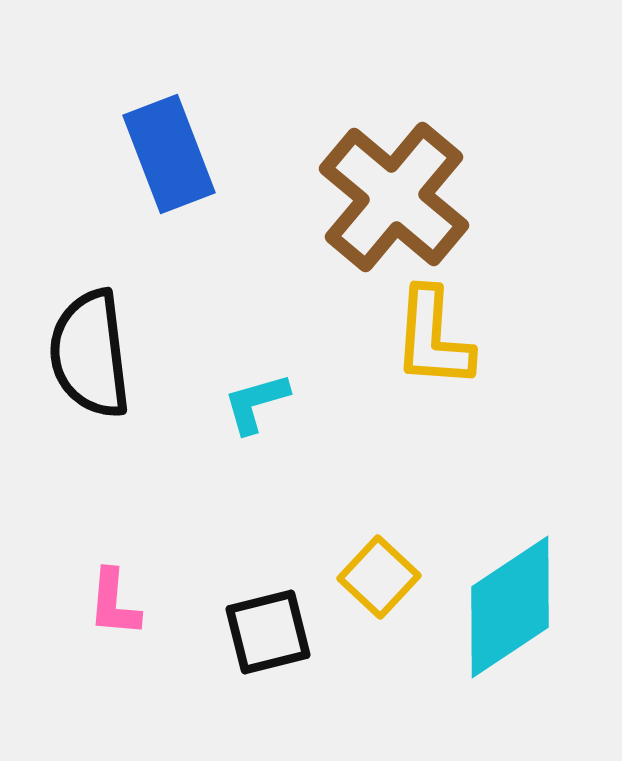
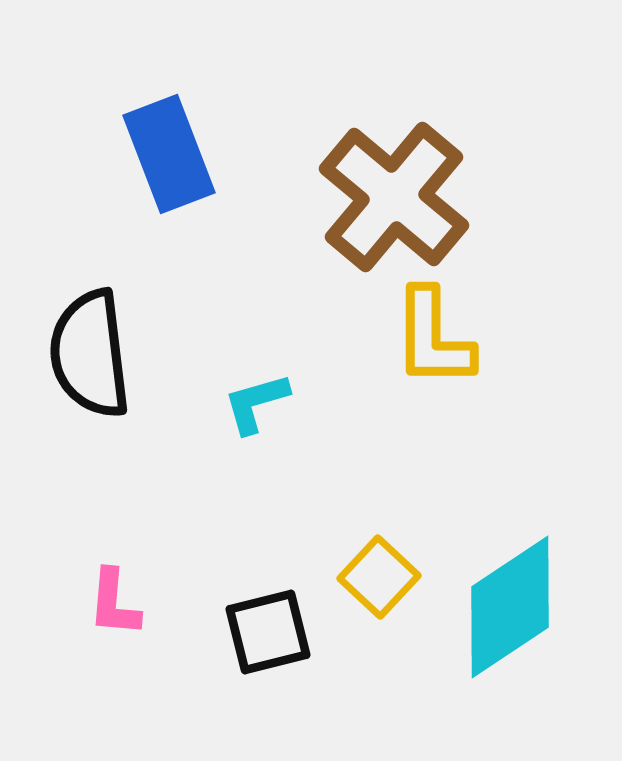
yellow L-shape: rotated 4 degrees counterclockwise
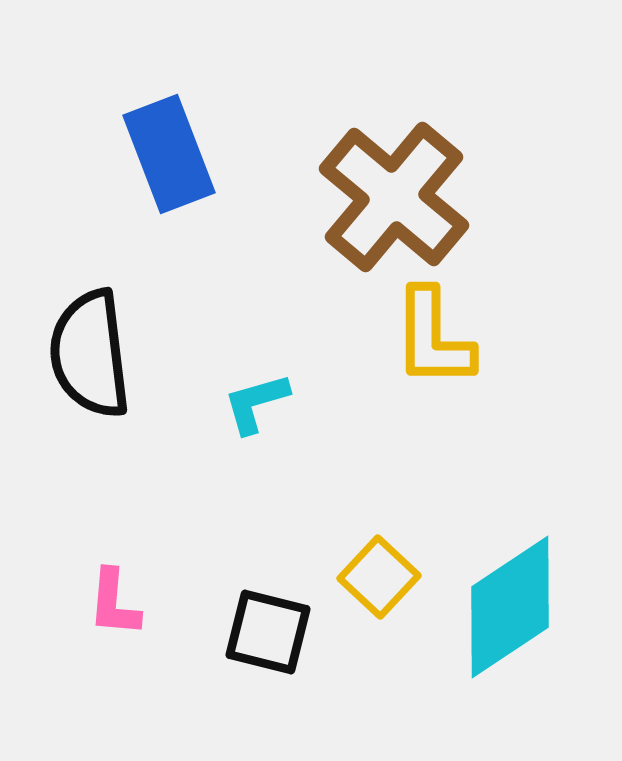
black square: rotated 28 degrees clockwise
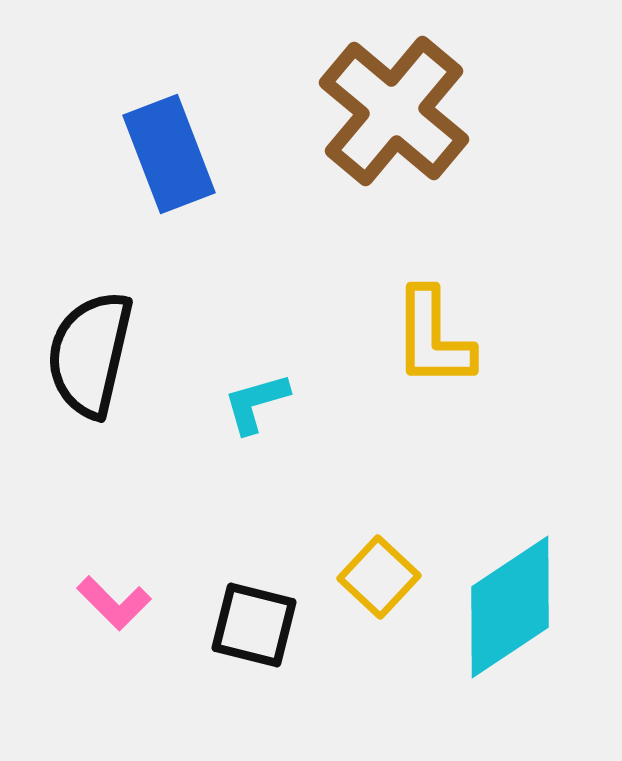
brown cross: moved 86 px up
black semicircle: rotated 20 degrees clockwise
pink L-shape: rotated 50 degrees counterclockwise
black square: moved 14 px left, 7 px up
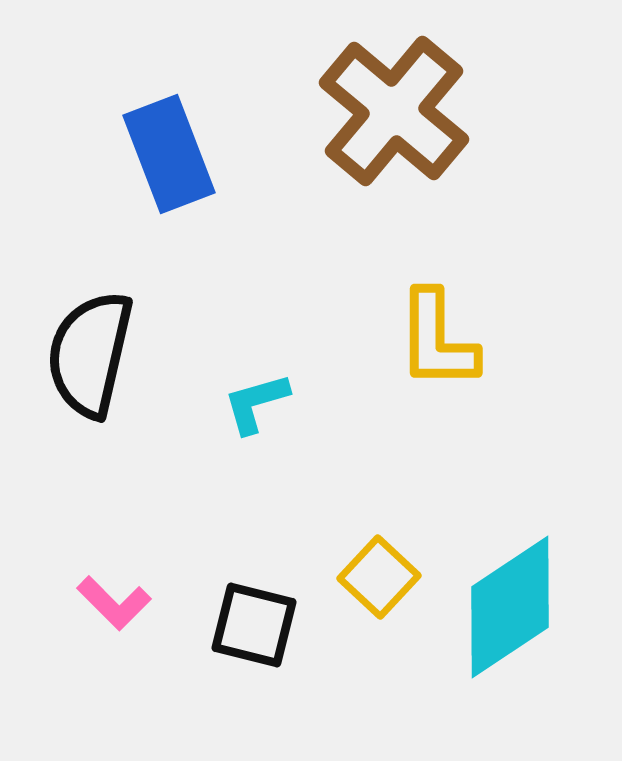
yellow L-shape: moved 4 px right, 2 px down
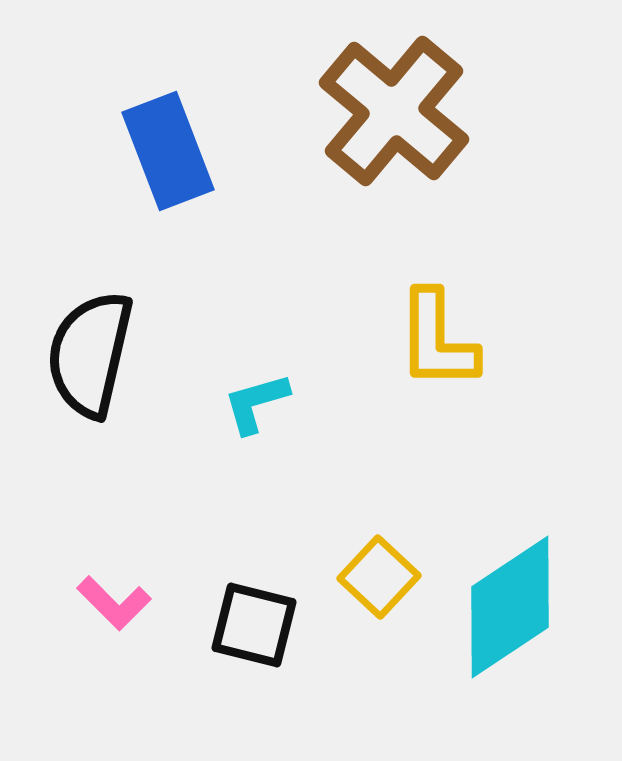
blue rectangle: moved 1 px left, 3 px up
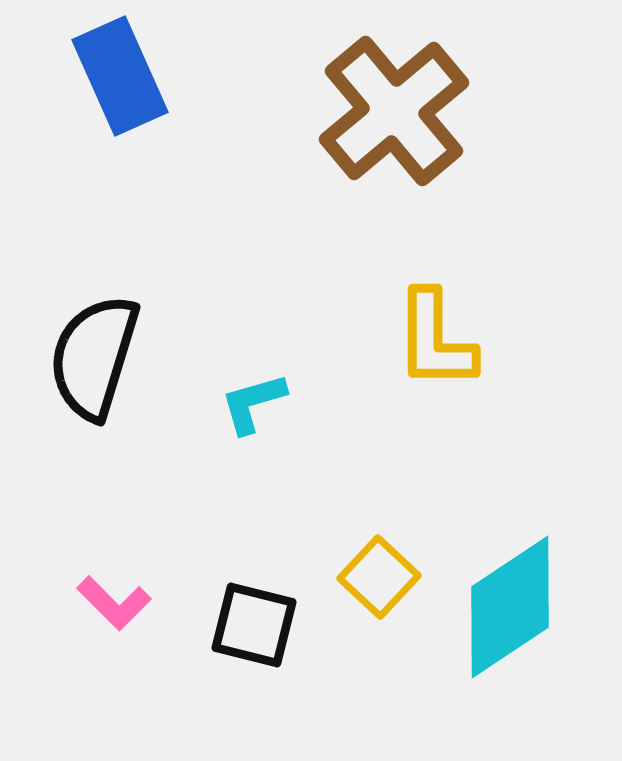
brown cross: rotated 10 degrees clockwise
blue rectangle: moved 48 px left, 75 px up; rotated 3 degrees counterclockwise
yellow L-shape: moved 2 px left
black semicircle: moved 4 px right, 3 px down; rotated 4 degrees clockwise
cyan L-shape: moved 3 px left
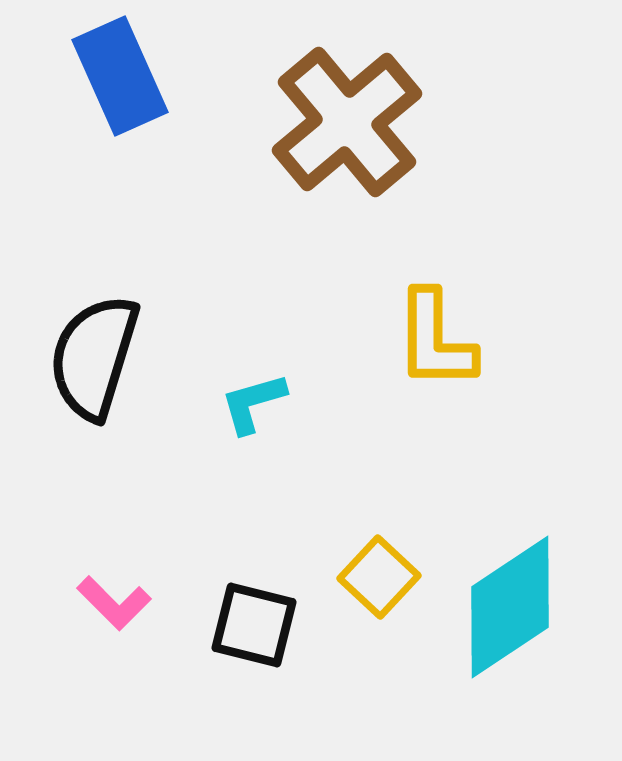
brown cross: moved 47 px left, 11 px down
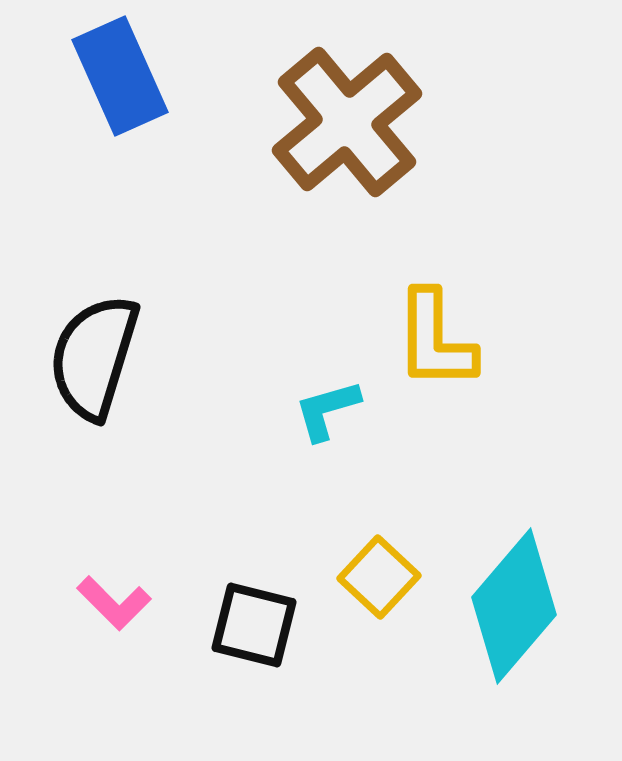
cyan L-shape: moved 74 px right, 7 px down
cyan diamond: moved 4 px right, 1 px up; rotated 16 degrees counterclockwise
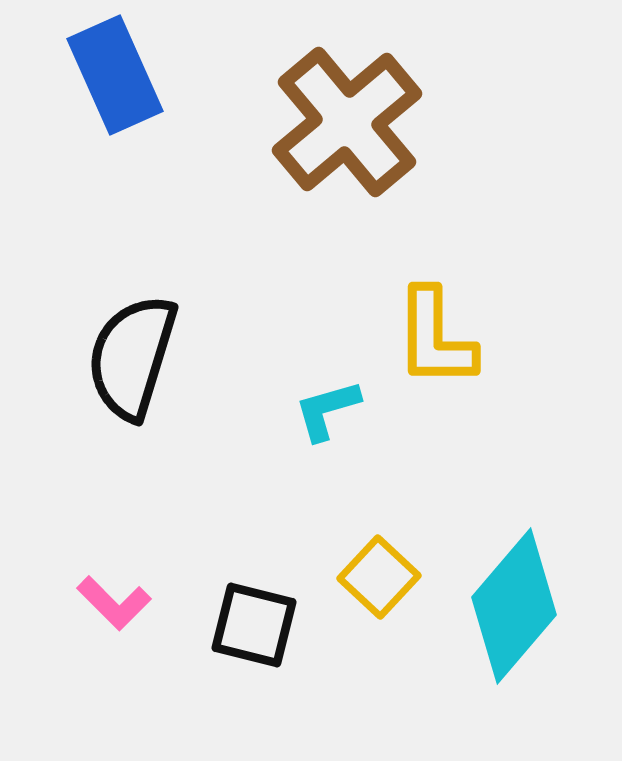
blue rectangle: moved 5 px left, 1 px up
yellow L-shape: moved 2 px up
black semicircle: moved 38 px right
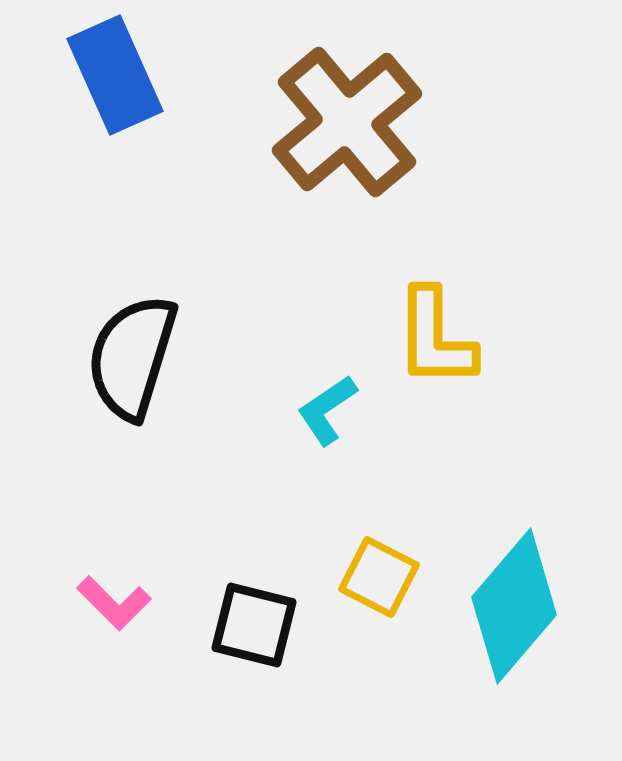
cyan L-shape: rotated 18 degrees counterclockwise
yellow square: rotated 16 degrees counterclockwise
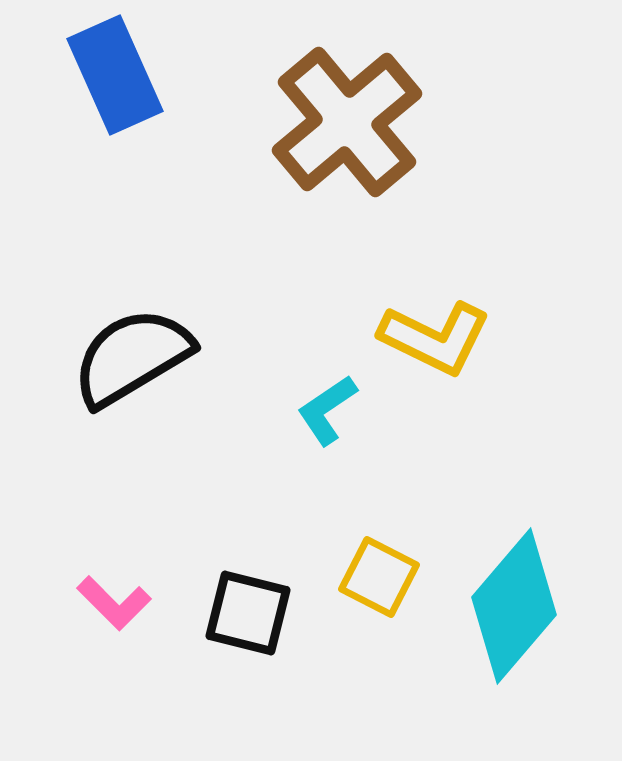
yellow L-shape: rotated 64 degrees counterclockwise
black semicircle: rotated 42 degrees clockwise
black square: moved 6 px left, 12 px up
